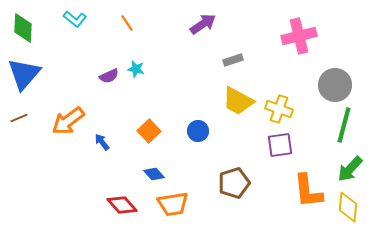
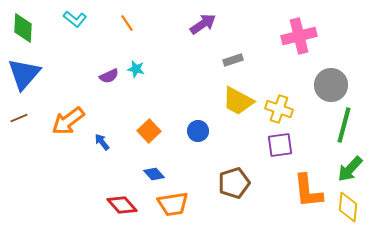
gray circle: moved 4 px left
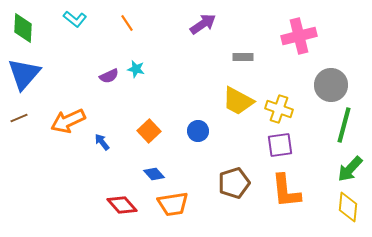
gray rectangle: moved 10 px right, 3 px up; rotated 18 degrees clockwise
orange arrow: rotated 12 degrees clockwise
orange L-shape: moved 22 px left
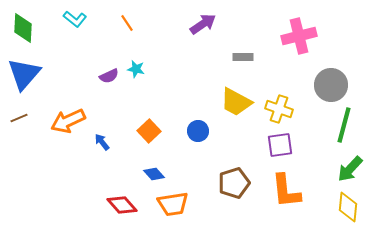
yellow trapezoid: moved 2 px left, 1 px down
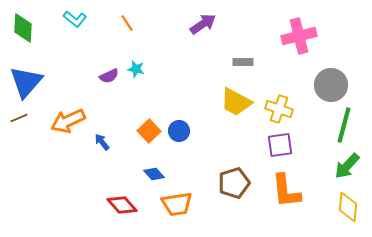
gray rectangle: moved 5 px down
blue triangle: moved 2 px right, 8 px down
blue circle: moved 19 px left
green arrow: moved 3 px left, 3 px up
orange trapezoid: moved 4 px right
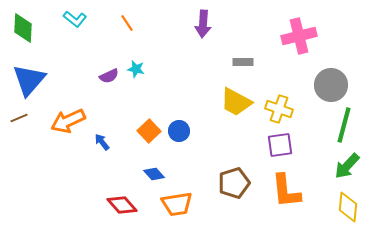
purple arrow: rotated 128 degrees clockwise
blue triangle: moved 3 px right, 2 px up
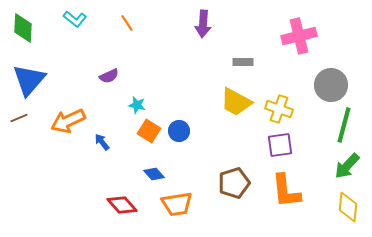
cyan star: moved 1 px right, 36 px down
orange square: rotated 15 degrees counterclockwise
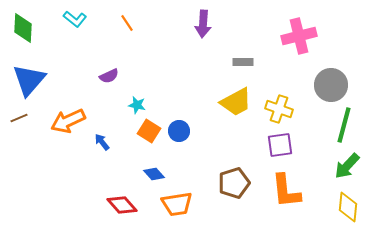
yellow trapezoid: rotated 56 degrees counterclockwise
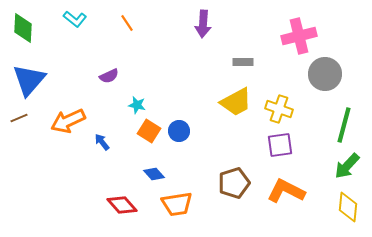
gray circle: moved 6 px left, 11 px up
orange L-shape: rotated 123 degrees clockwise
